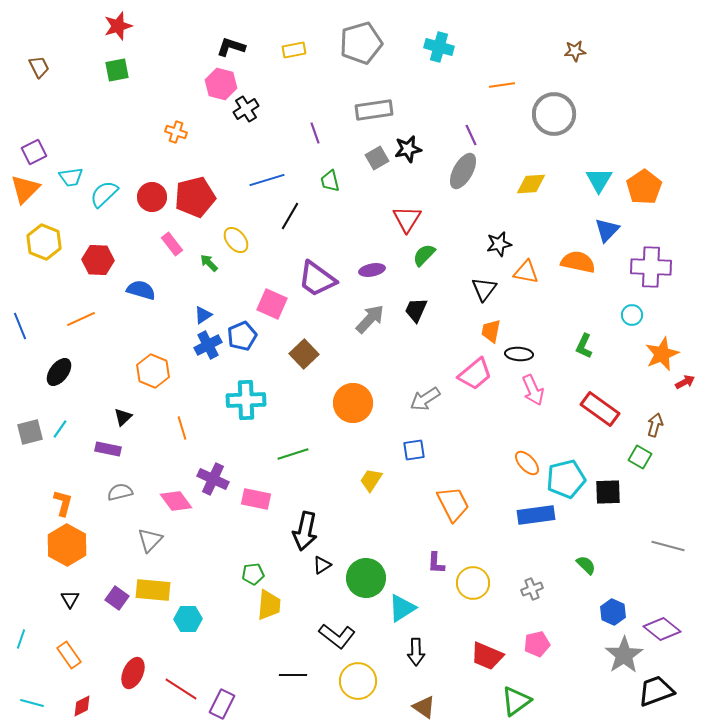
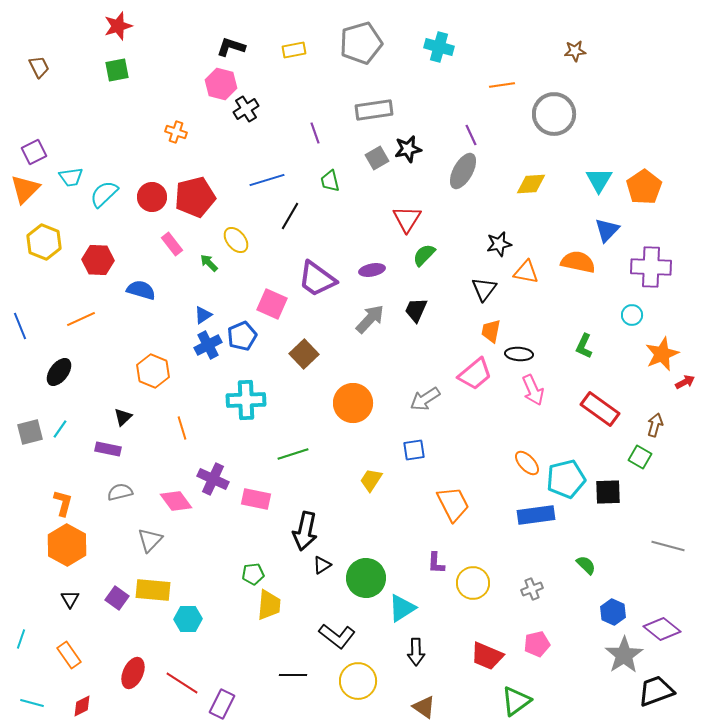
red line at (181, 689): moved 1 px right, 6 px up
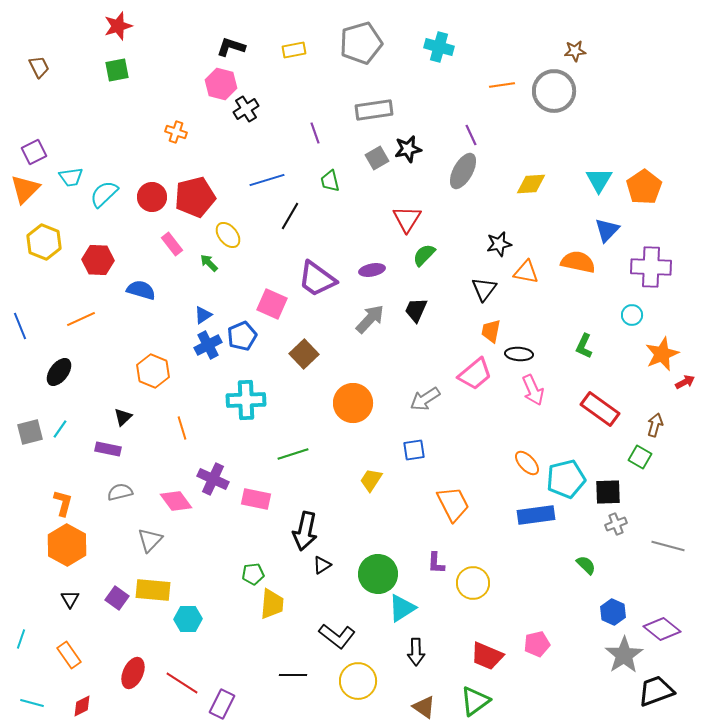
gray circle at (554, 114): moved 23 px up
yellow ellipse at (236, 240): moved 8 px left, 5 px up
green circle at (366, 578): moved 12 px right, 4 px up
gray cross at (532, 589): moved 84 px right, 65 px up
yellow trapezoid at (269, 605): moved 3 px right, 1 px up
green triangle at (516, 701): moved 41 px left
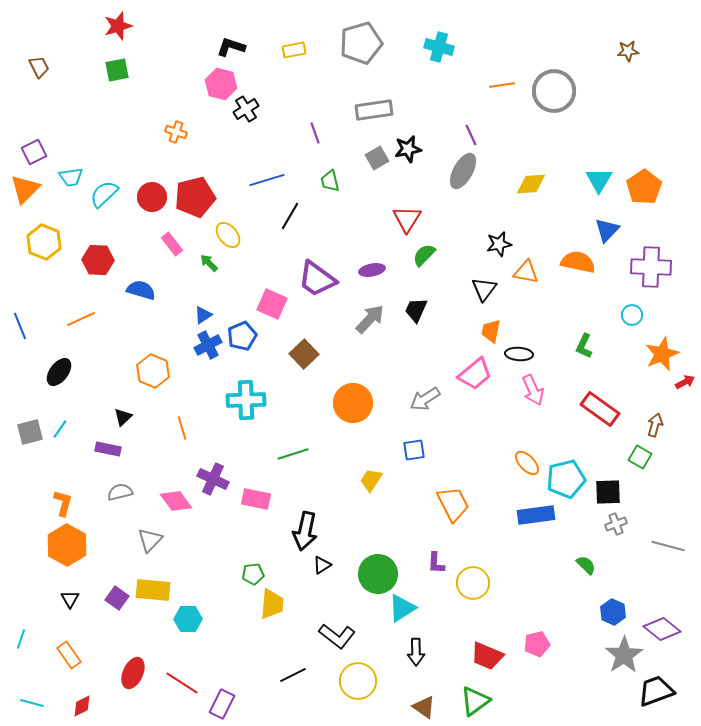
brown star at (575, 51): moved 53 px right
black line at (293, 675): rotated 28 degrees counterclockwise
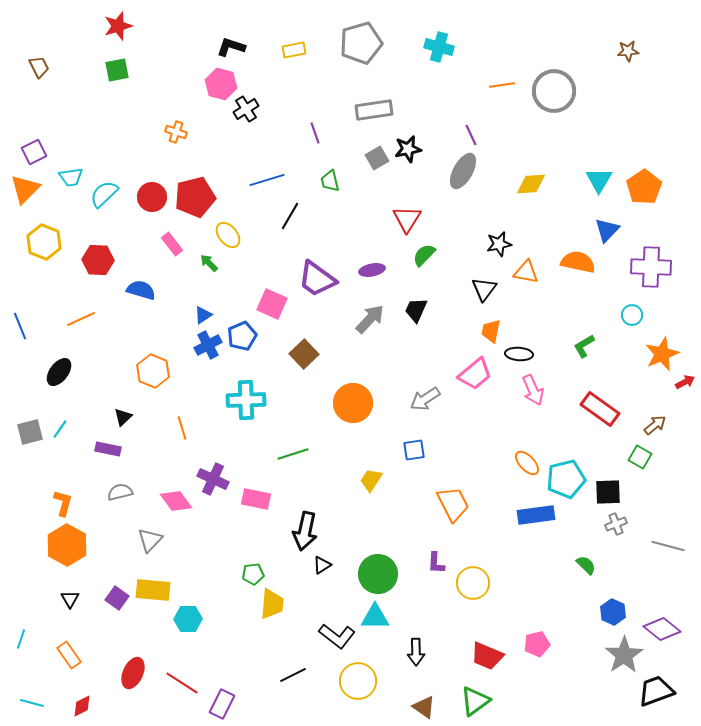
green L-shape at (584, 346): rotated 35 degrees clockwise
brown arrow at (655, 425): rotated 35 degrees clockwise
cyan triangle at (402, 608): moved 27 px left, 9 px down; rotated 32 degrees clockwise
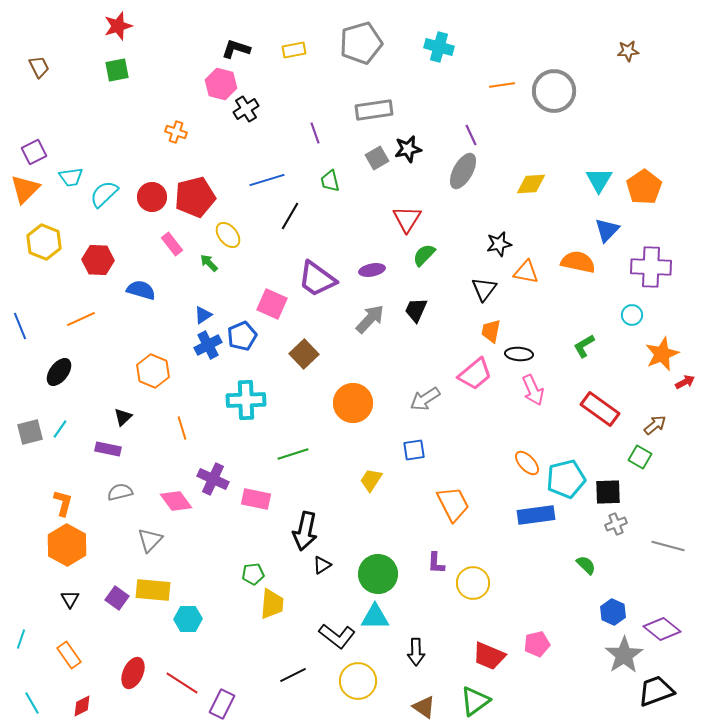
black L-shape at (231, 47): moved 5 px right, 2 px down
red trapezoid at (487, 656): moved 2 px right
cyan line at (32, 703): rotated 45 degrees clockwise
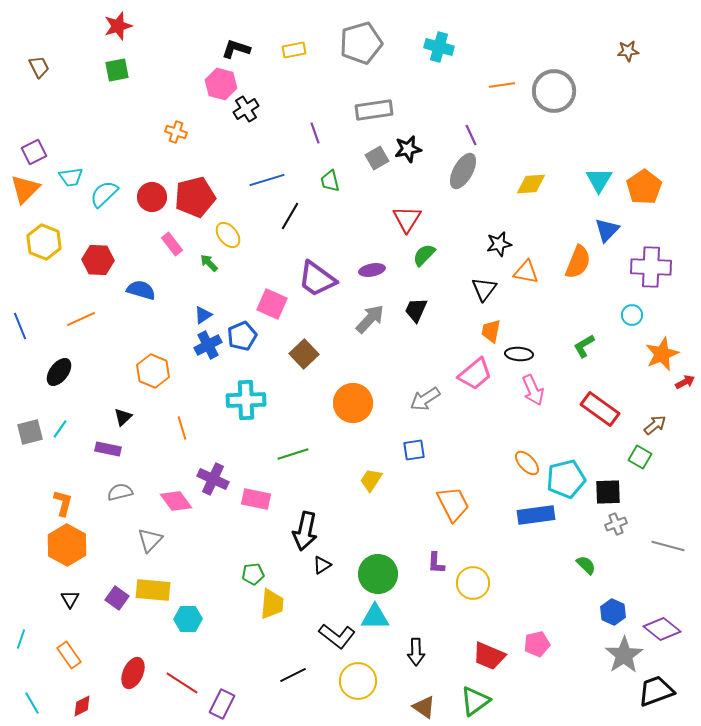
orange semicircle at (578, 262): rotated 100 degrees clockwise
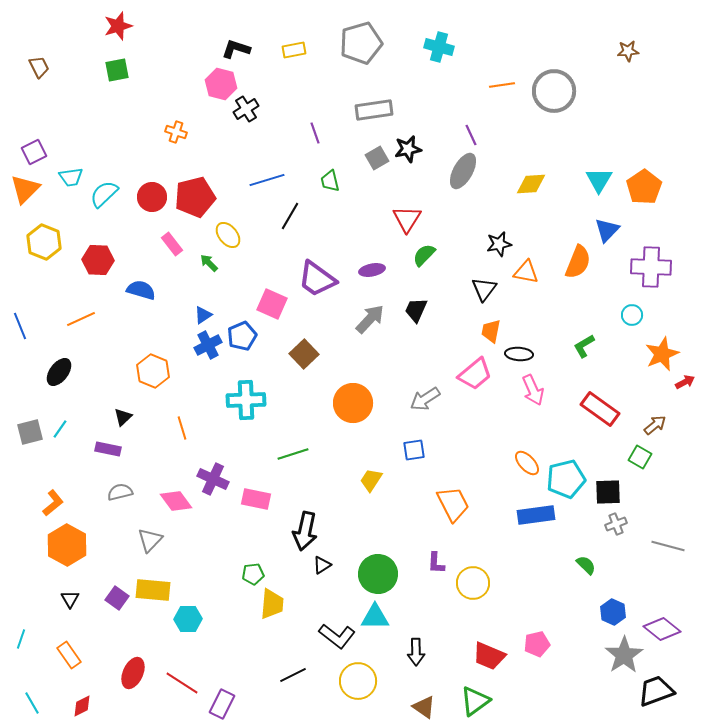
orange L-shape at (63, 503): moved 10 px left; rotated 36 degrees clockwise
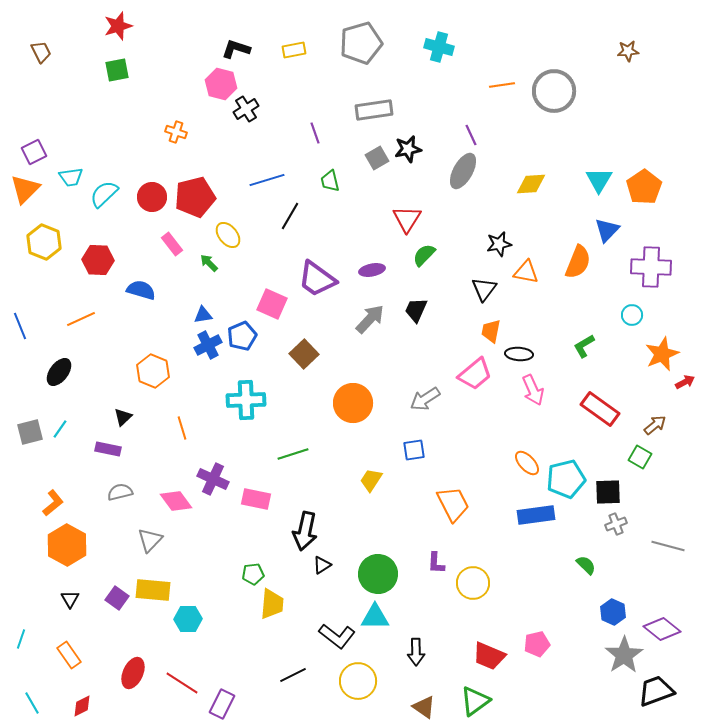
brown trapezoid at (39, 67): moved 2 px right, 15 px up
blue triangle at (203, 315): rotated 24 degrees clockwise
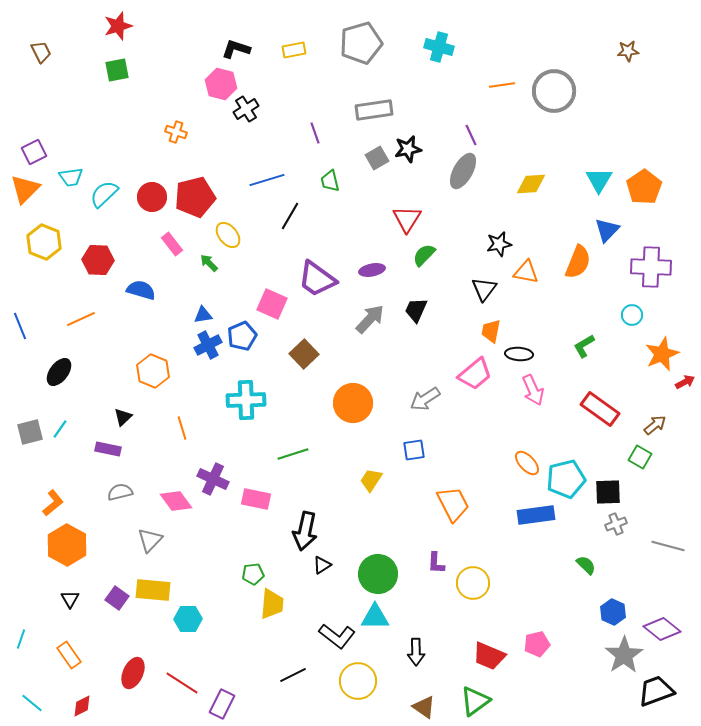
cyan line at (32, 703): rotated 20 degrees counterclockwise
